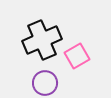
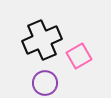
pink square: moved 2 px right
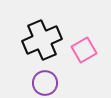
pink square: moved 5 px right, 6 px up
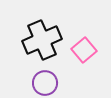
pink square: rotated 10 degrees counterclockwise
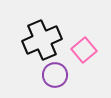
purple circle: moved 10 px right, 8 px up
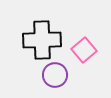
black cross: rotated 21 degrees clockwise
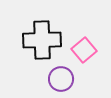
purple circle: moved 6 px right, 4 px down
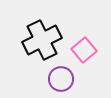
black cross: rotated 24 degrees counterclockwise
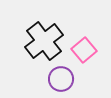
black cross: moved 2 px right, 1 px down; rotated 12 degrees counterclockwise
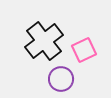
pink square: rotated 15 degrees clockwise
